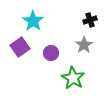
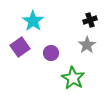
gray star: moved 3 px right
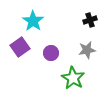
gray star: moved 5 px down; rotated 24 degrees clockwise
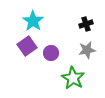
black cross: moved 4 px left, 4 px down
purple square: moved 7 px right, 1 px up
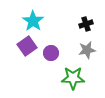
green star: rotated 30 degrees counterclockwise
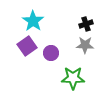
gray star: moved 2 px left, 5 px up; rotated 12 degrees clockwise
